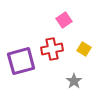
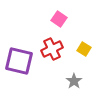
pink square: moved 5 px left, 1 px up; rotated 21 degrees counterclockwise
red cross: rotated 15 degrees counterclockwise
purple square: moved 2 px left; rotated 28 degrees clockwise
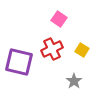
yellow square: moved 2 px left, 1 px down
purple square: moved 1 px down
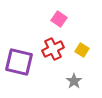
red cross: moved 1 px right
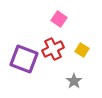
purple square: moved 5 px right, 3 px up; rotated 8 degrees clockwise
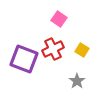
gray star: moved 3 px right
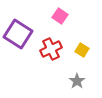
pink square: moved 1 px right, 3 px up
red cross: moved 2 px left
purple square: moved 6 px left, 25 px up; rotated 12 degrees clockwise
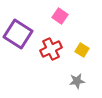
gray star: rotated 28 degrees clockwise
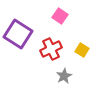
gray star: moved 13 px left, 5 px up; rotated 21 degrees counterclockwise
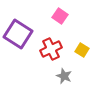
gray star: rotated 21 degrees counterclockwise
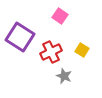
purple square: moved 2 px right, 3 px down
red cross: moved 3 px down
